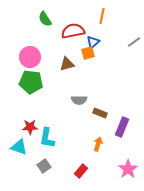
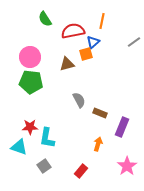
orange line: moved 5 px down
orange square: moved 2 px left, 1 px down
gray semicircle: rotated 119 degrees counterclockwise
pink star: moved 1 px left, 3 px up
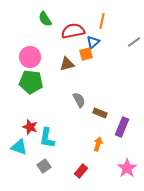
red star: rotated 21 degrees clockwise
pink star: moved 2 px down
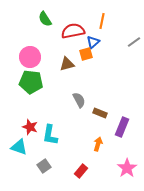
cyan L-shape: moved 3 px right, 3 px up
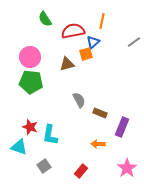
orange arrow: rotated 104 degrees counterclockwise
